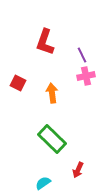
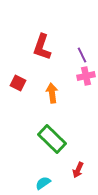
red L-shape: moved 3 px left, 5 px down
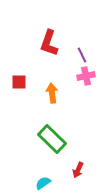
red L-shape: moved 7 px right, 4 px up
red square: moved 1 px right, 1 px up; rotated 28 degrees counterclockwise
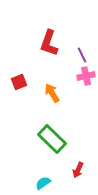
red square: rotated 21 degrees counterclockwise
orange arrow: rotated 24 degrees counterclockwise
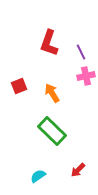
purple line: moved 1 px left, 3 px up
red square: moved 4 px down
green rectangle: moved 8 px up
red arrow: rotated 21 degrees clockwise
cyan semicircle: moved 5 px left, 7 px up
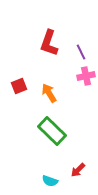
orange arrow: moved 3 px left
cyan semicircle: moved 12 px right, 5 px down; rotated 126 degrees counterclockwise
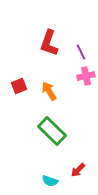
orange arrow: moved 2 px up
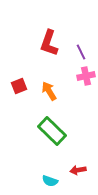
red arrow: rotated 35 degrees clockwise
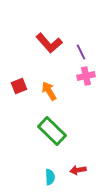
red L-shape: rotated 60 degrees counterclockwise
cyan semicircle: moved 4 px up; rotated 112 degrees counterclockwise
